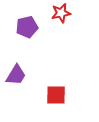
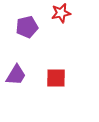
red square: moved 17 px up
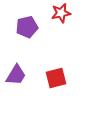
red square: rotated 15 degrees counterclockwise
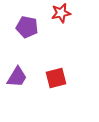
purple pentagon: rotated 25 degrees clockwise
purple trapezoid: moved 1 px right, 2 px down
